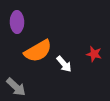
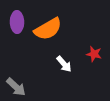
orange semicircle: moved 10 px right, 22 px up
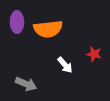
orange semicircle: rotated 24 degrees clockwise
white arrow: moved 1 px right, 1 px down
gray arrow: moved 10 px right, 3 px up; rotated 20 degrees counterclockwise
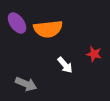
purple ellipse: moved 1 px down; rotated 35 degrees counterclockwise
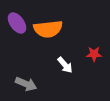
red star: rotated 14 degrees counterclockwise
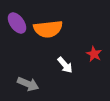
red star: rotated 28 degrees clockwise
gray arrow: moved 2 px right
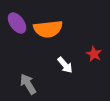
gray arrow: rotated 145 degrees counterclockwise
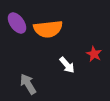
white arrow: moved 2 px right
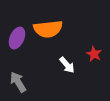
purple ellipse: moved 15 px down; rotated 60 degrees clockwise
gray arrow: moved 10 px left, 2 px up
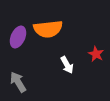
purple ellipse: moved 1 px right, 1 px up
red star: moved 2 px right
white arrow: rotated 12 degrees clockwise
